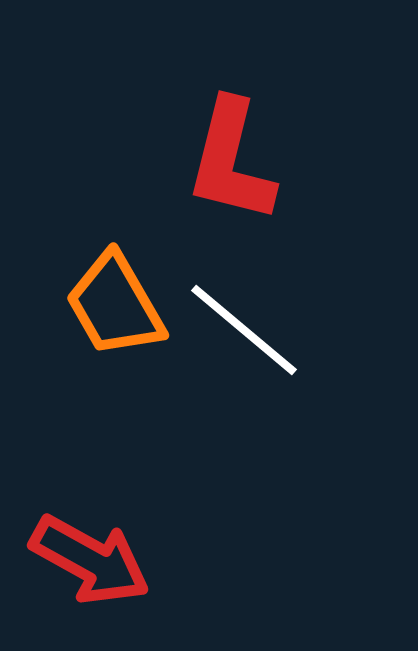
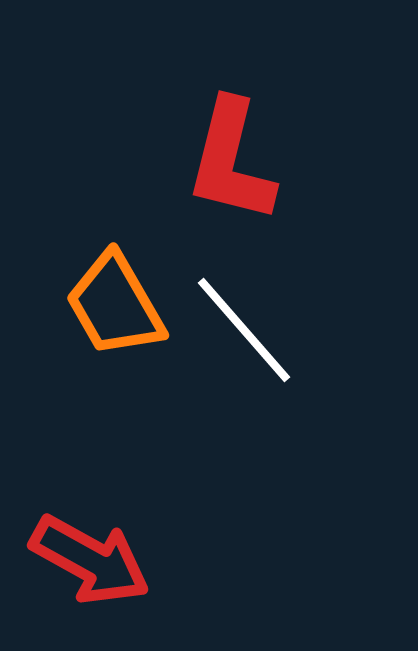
white line: rotated 9 degrees clockwise
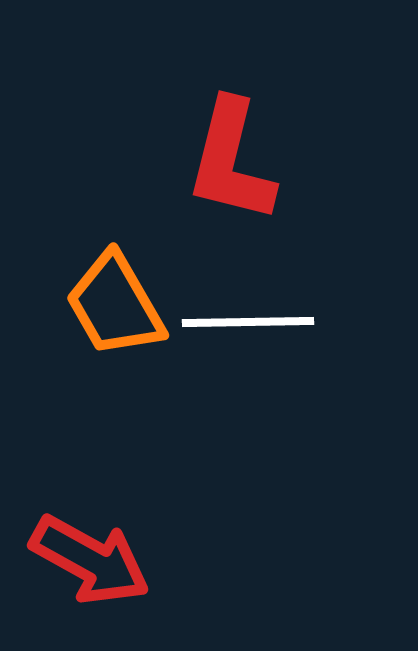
white line: moved 4 px right, 8 px up; rotated 50 degrees counterclockwise
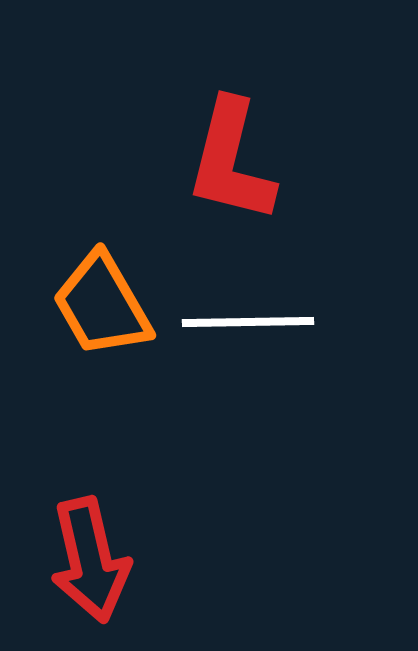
orange trapezoid: moved 13 px left
red arrow: rotated 48 degrees clockwise
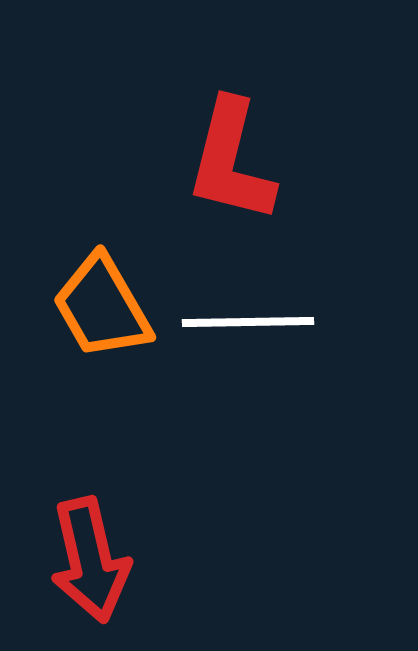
orange trapezoid: moved 2 px down
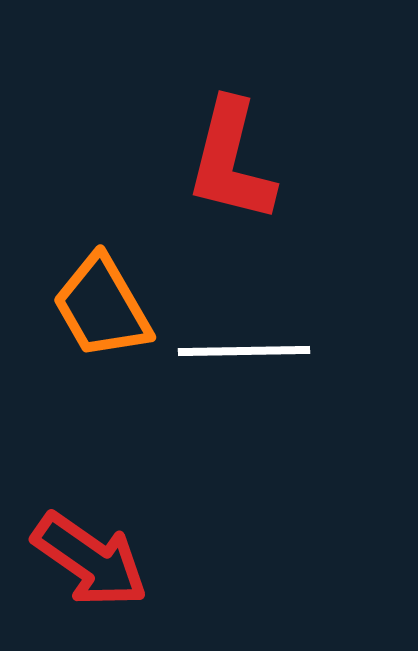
white line: moved 4 px left, 29 px down
red arrow: rotated 42 degrees counterclockwise
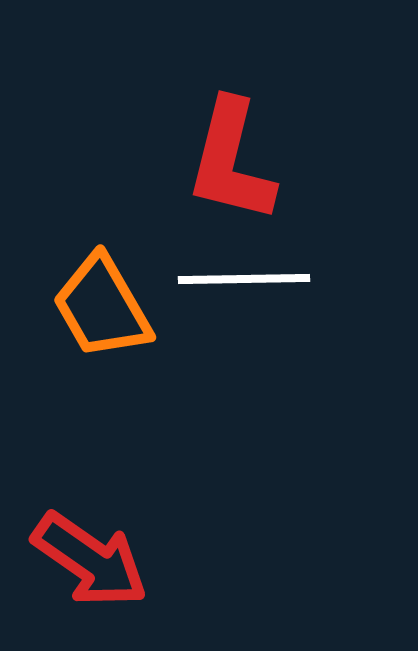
white line: moved 72 px up
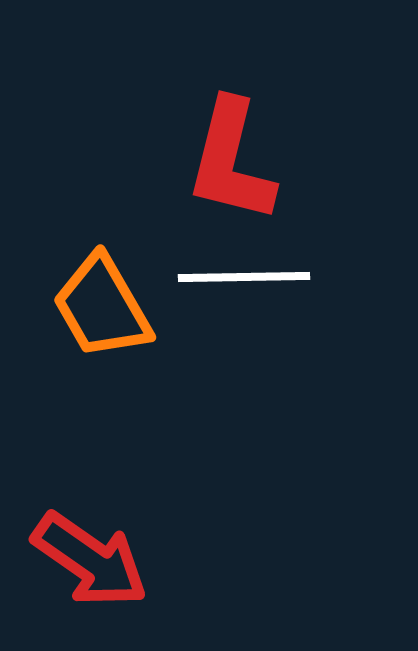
white line: moved 2 px up
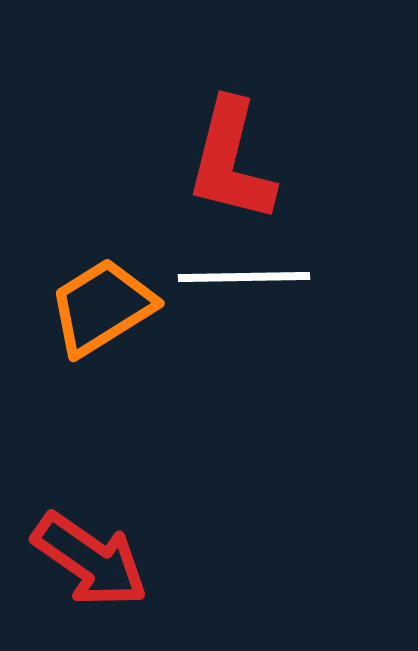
orange trapezoid: rotated 88 degrees clockwise
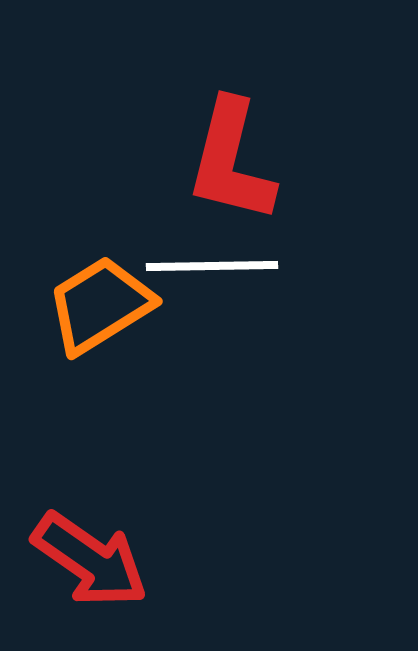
white line: moved 32 px left, 11 px up
orange trapezoid: moved 2 px left, 2 px up
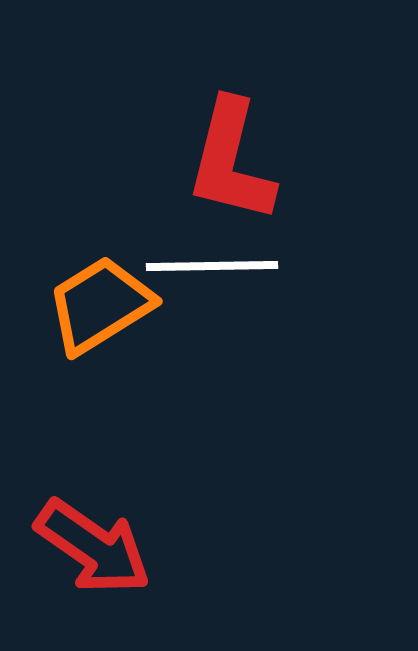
red arrow: moved 3 px right, 13 px up
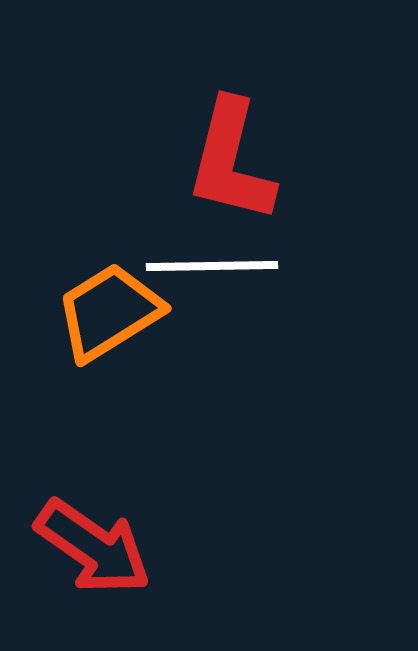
orange trapezoid: moved 9 px right, 7 px down
